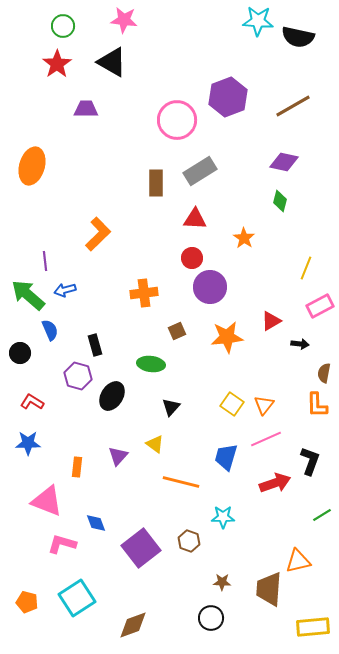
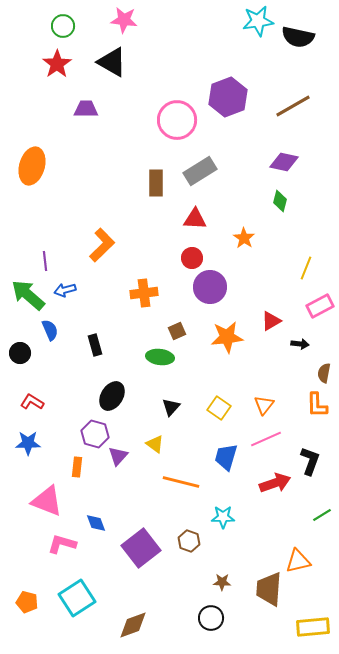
cyan star at (258, 21): rotated 12 degrees counterclockwise
orange L-shape at (98, 234): moved 4 px right, 11 px down
green ellipse at (151, 364): moved 9 px right, 7 px up
purple hexagon at (78, 376): moved 17 px right, 58 px down
yellow square at (232, 404): moved 13 px left, 4 px down
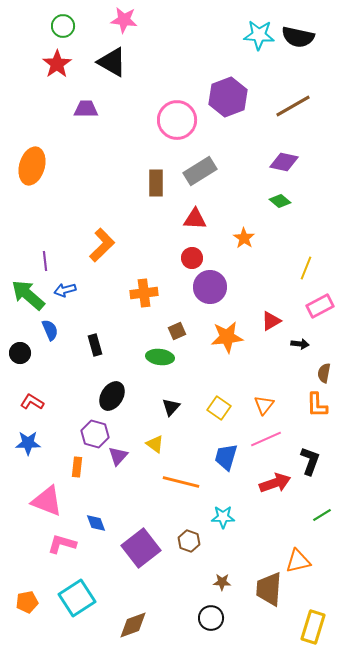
cyan star at (258, 21): moved 1 px right, 14 px down; rotated 12 degrees clockwise
green diamond at (280, 201): rotated 65 degrees counterclockwise
orange pentagon at (27, 602): rotated 25 degrees counterclockwise
yellow rectangle at (313, 627): rotated 68 degrees counterclockwise
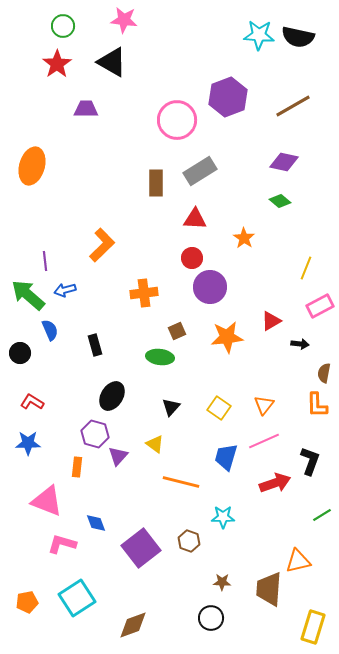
pink line at (266, 439): moved 2 px left, 2 px down
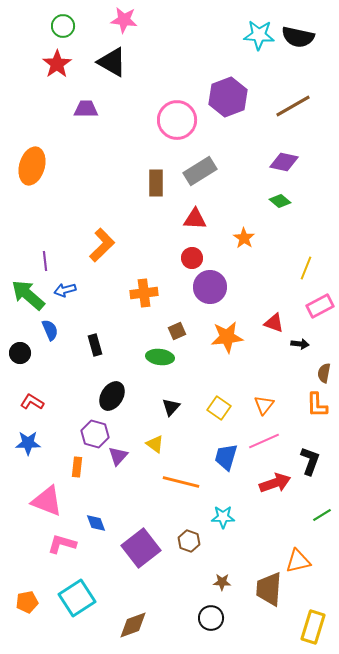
red triangle at (271, 321): moved 3 px right, 2 px down; rotated 50 degrees clockwise
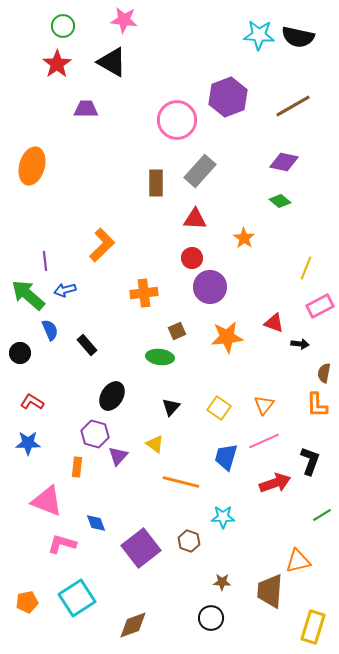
gray rectangle at (200, 171): rotated 16 degrees counterclockwise
black rectangle at (95, 345): moved 8 px left; rotated 25 degrees counterclockwise
brown trapezoid at (269, 589): moved 1 px right, 2 px down
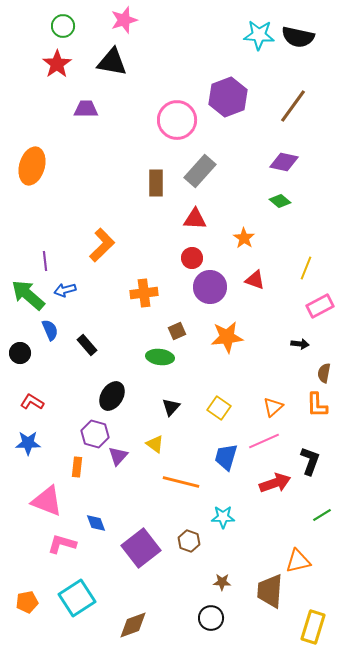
pink star at (124, 20): rotated 24 degrees counterclockwise
black triangle at (112, 62): rotated 20 degrees counterclockwise
brown line at (293, 106): rotated 24 degrees counterclockwise
red triangle at (274, 323): moved 19 px left, 43 px up
orange triangle at (264, 405): moved 9 px right, 2 px down; rotated 10 degrees clockwise
